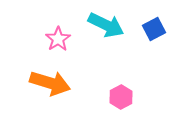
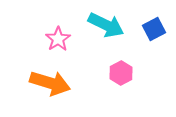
pink hexagon: moved 24 px up
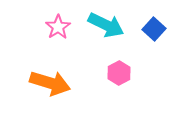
blue square: rotated 20 degrees counterclockwise
pink star: moved 12 px up
pink hexagon: moved 2 px left
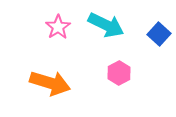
blue square: moved 5 px right, 5 px down
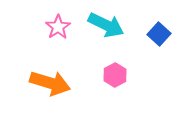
pink hexagon: moved 4 px left, 2 px down
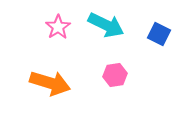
blue square: rotated 15 degrees counterclockwise
pink hexagon: rotated 20 degrees clockwise
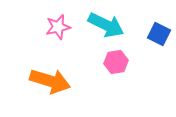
pink star: rotated 20 degrees clockwise
pink hexagon: moved 1 px right, 13 px up
orange arrow: moved 2 px up
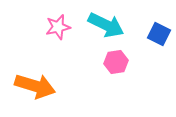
orange arrow: moved 15 px left, 5 px down
